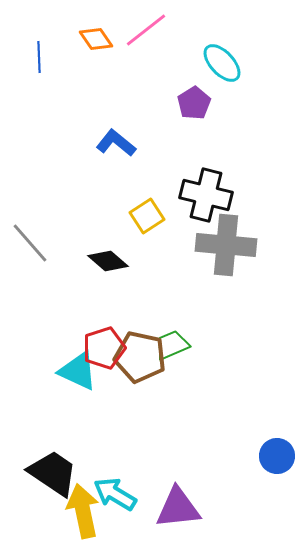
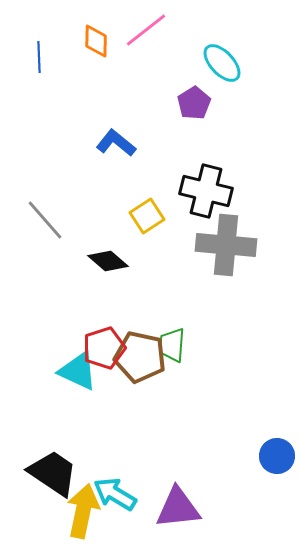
orange diamond: moved 2 px down; rotated 36 degrees clockwise
black cross: moved 4 px up
gray line: moved 15 px right, 23 px up
green trapezoid: rotated 63 degrees counterclockwise
yellow arrow: rotated 24 degrees clockwise
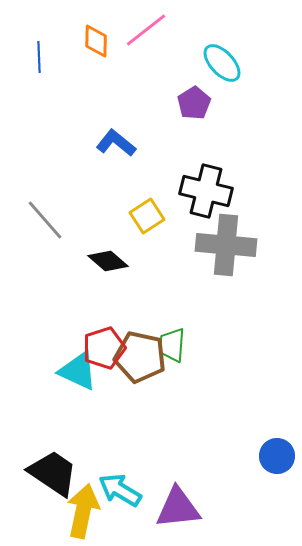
cyan arrow: moved 5 px right, 4 px up
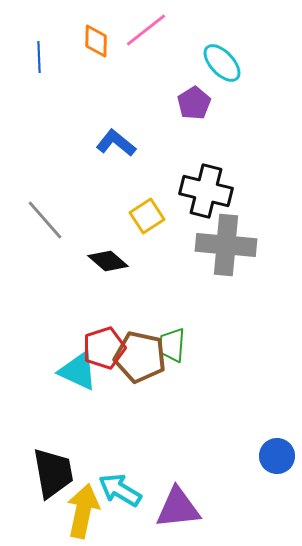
black trapezoid: rotated 46 degrees clockwise
